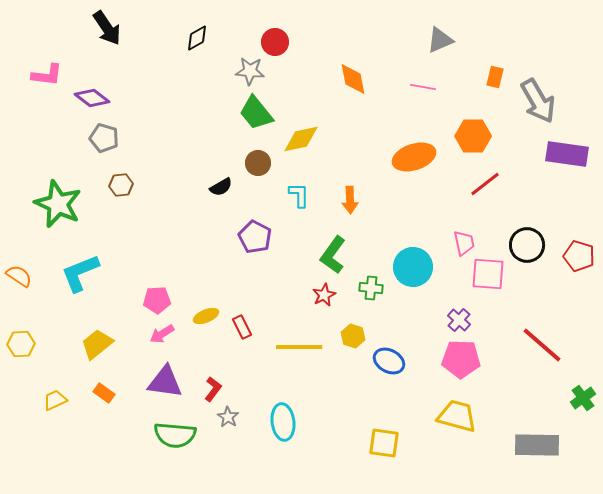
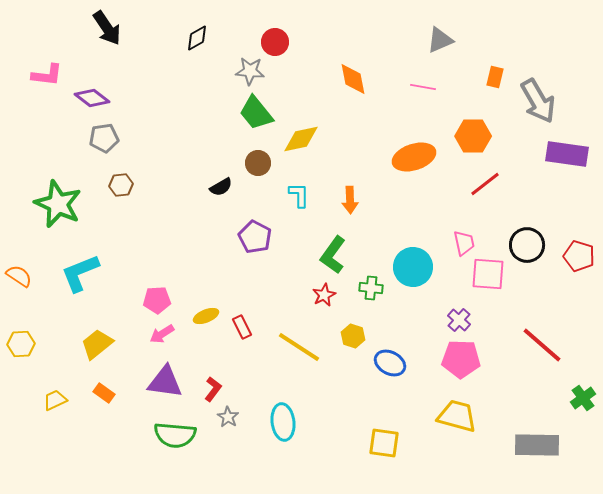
gray pentagon at (104, 138): rotated 24 degrees counterclockwise
yellow line at (299, 347): rotated 33 degrees clockwise
blue ellipse at (389, 361): moved 1 px right, 2 px down
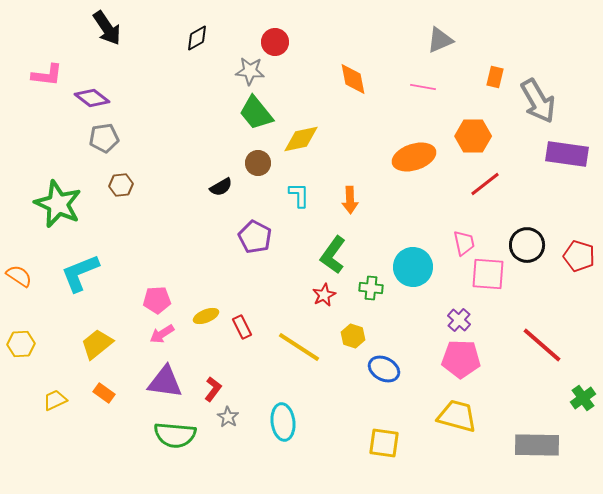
blue ellipse at (390, 363): moved 6 px left, 6 px down
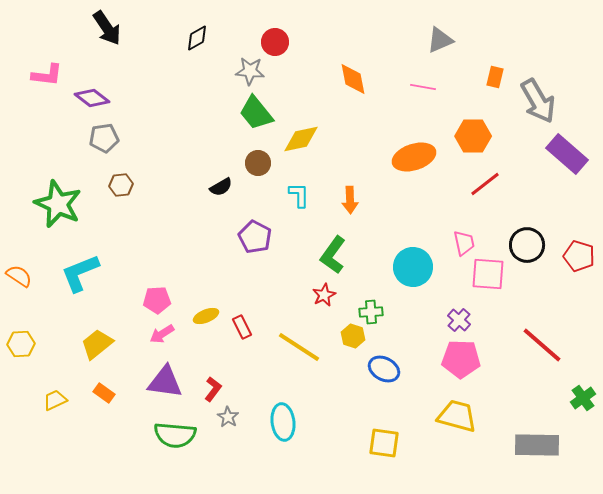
purple rectangle at (567, 154): rotated 33 degrees clockwise
green cross at (371, 288): moved 24 px down; rotated 10 degrees counterclockwise
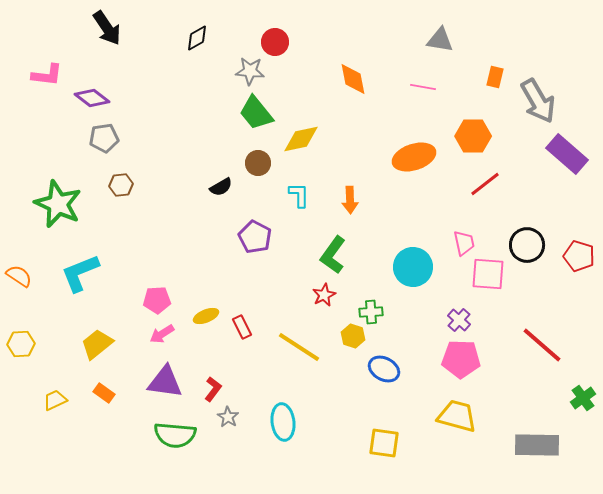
gray triangle at (440, 40): rotated 32 degrees clockwise
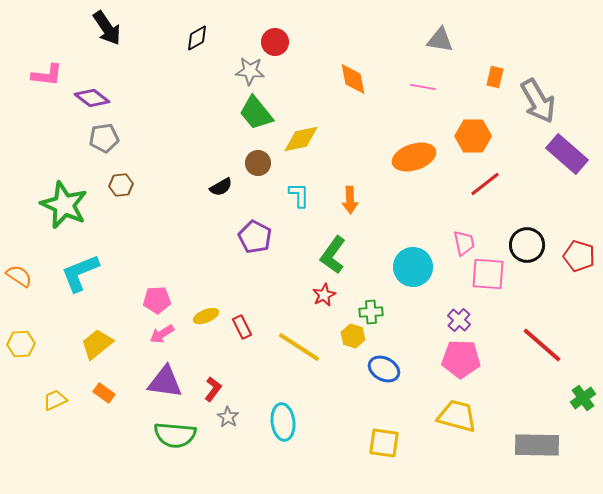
green star at (58, 204): moved 6 px right, 1 px down
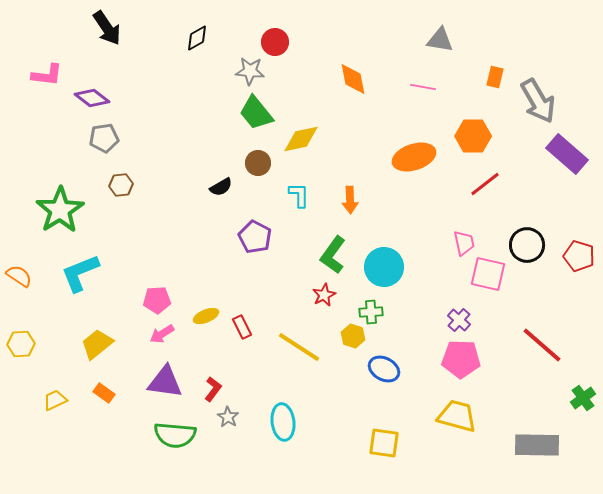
green star at (64, 205): moved 4 px left, 5 px down; rotated 15 degrees clockwise
cyan circle at (413, 267): moved 29 px left
pink square at (488, 274): rotated 9 degrees clockwise
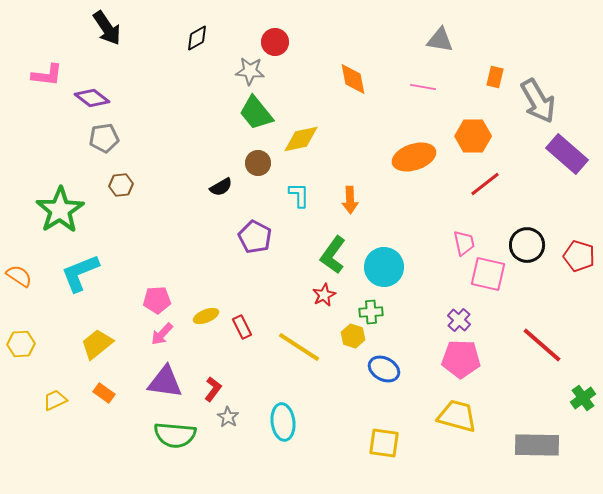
pink arrow at (162, 334): rotated 15 degrees counterclockwise
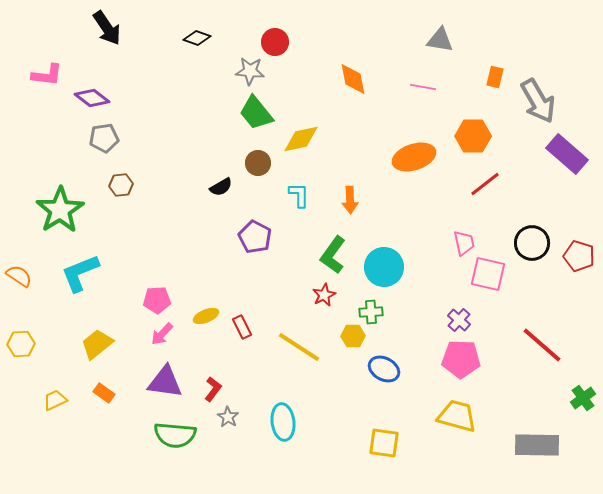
black diamond at (197, 38): rotated 48 degrees clockwise
black circle at (527, 245): moved 5 px right, 2 px up
yellow hexagon at (353, 336): rotated 20 degrees counterclockwise
